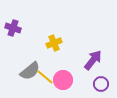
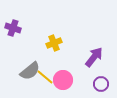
purple arrow: moved 1 px right, 3 px up
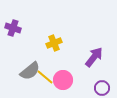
purple circle: moved 1 px right, 4 px down
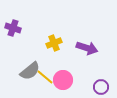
purple arrow: moved 7 px left, 9 px up; rotated 70 degrees clockwise
purple circle: moved 1 px left, 1 px up
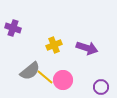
yellow cross: moved 2 px down
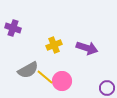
gray semicircle: moved 2 px left, 1 px up; rotated 10 degrees clockwise
pink circle: moved 1 px left, 1 px down
purple circle: moved 6 px right, 1 px down
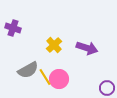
yellow cross: rotated 21 degrees counterclockwise
yellow line: rotated 18 degrees clockwise
pink circle: moved 3 px left, 2 px up
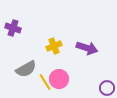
yellow cross: moved 1 px down; rotated 21 degrees clockwise
gray semicircle: moved 2 px left, 1 px up
yellow line: moved 5 px down
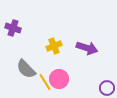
gray semicircle: rotated 75 degrees clockwise
